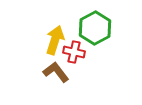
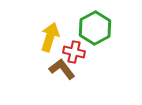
yellow arrow: moved 5 px left, 3 px up
brown L-shape: moved 6 px right, 3 px up
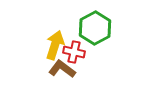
yellow arrow: moved 5 px right, 8 px down
brown L-shape: rotated 16 degrees counterclockwise
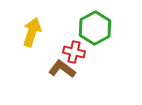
yellow arrow: moved 23 px left, 13 px up
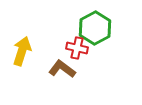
yellow arrow: moved 10 px left, 19 px down
red cross: moved 3 px right, 4 px up
